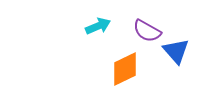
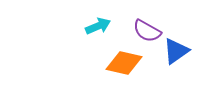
blue triangle: rotated 36 degrees clockwise
orange diamond: moved 1 px left, 6 px up; rotated 39 degrees clockwise
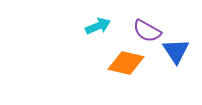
blue triangle: rotated 28 degrees counterclockwise
orange diamond: moved 2 px right
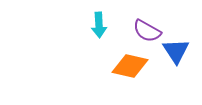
cyan arrow: moved 1 px right, 1 px up; rotated 110 degrees clockwise
orange diamond: moved 4 px right, 3 px down
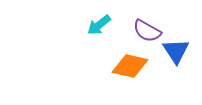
cyan arrow: rotated 55 degrees clockwise
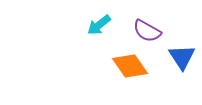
blue triangle: moved 6 px right, 6 px down
orange diamond: rotated 42 degrees clockwise
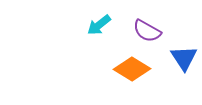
blue triangle: moved 2 px right, 1 px down
orange diamond: moved 2 px right, 3 px down; rotated 24 degrees counterclockwise
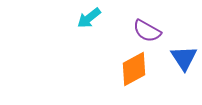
cyan arrow: moved 10 px left, 7 px up
orange diamond: moved 2 px right; rotated 60 degrees counterclockwise
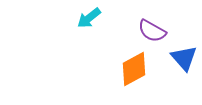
purple semicircle: moved 5 px right
blue triangle: rotated 8 degrees counterclockwise
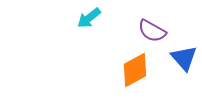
orange diamond: moved 1 px right, 1 px down
